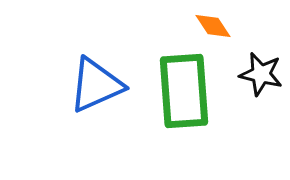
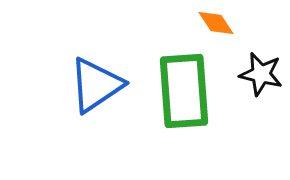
orange diamond: moved 3 px right, 3 px up
blue triangle: rotated 10 degrees counterclockwise
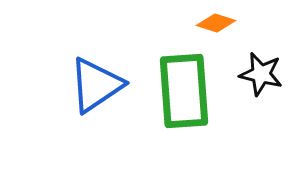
orange diamond: rotated 39 degrees counterclockwise
